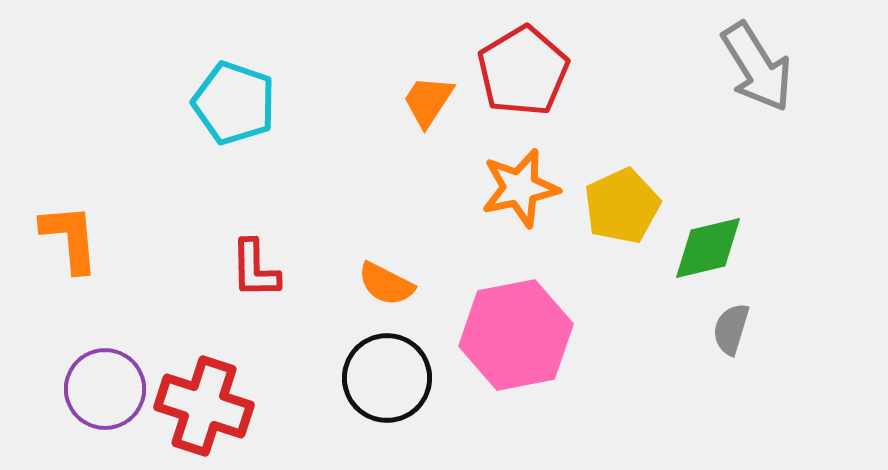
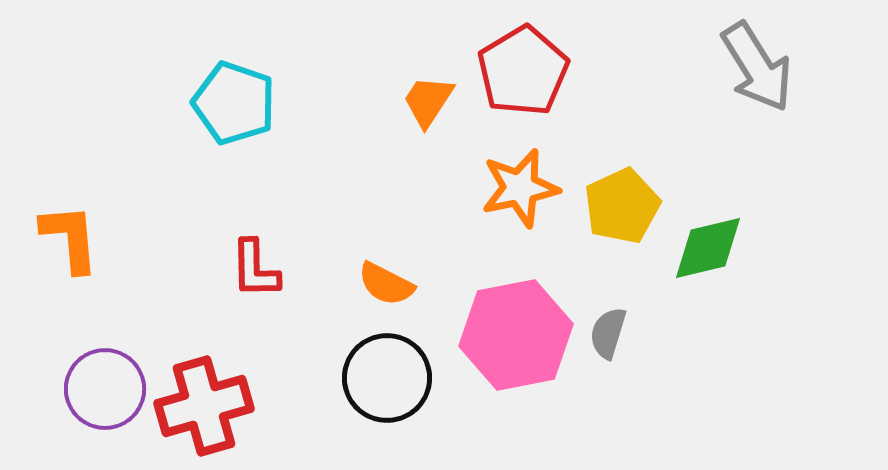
gray semicircle: moved 123 px left, 4 px down
red cross: rotated 34 degrees counterclockwise
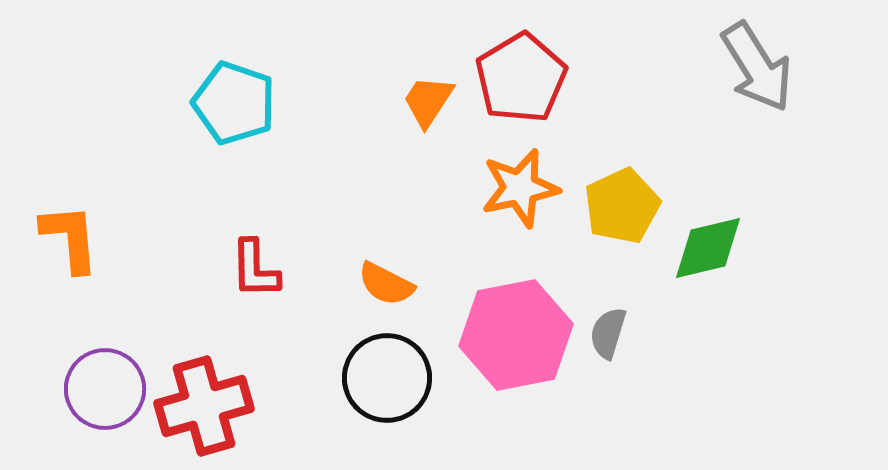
red pentagon: moved 2 px left, 7 px down
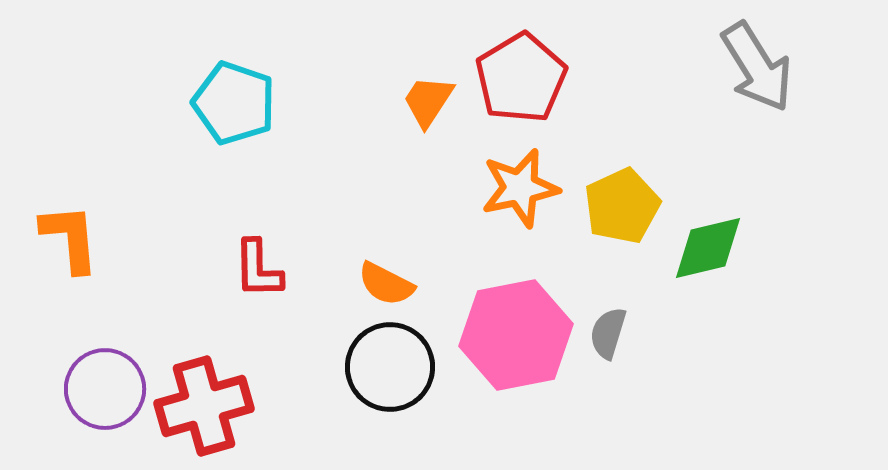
red L-shape: moved 3 px right
black circle: moved 3 px right, 11 px up
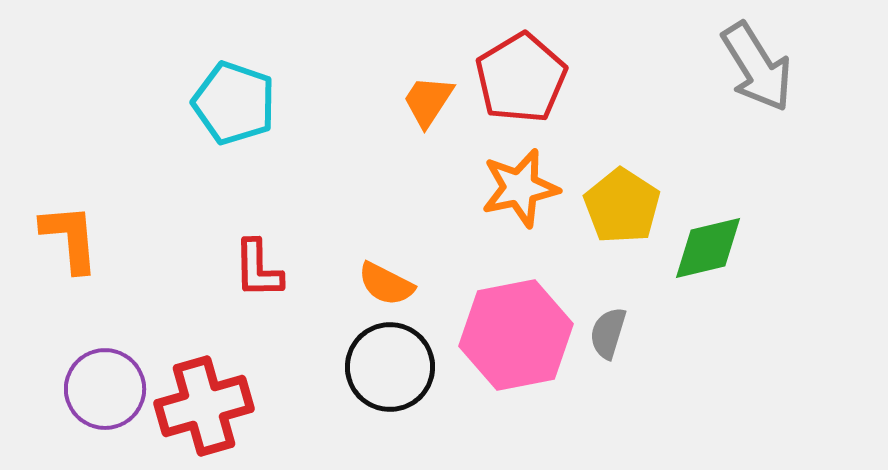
yellow pentagon: rotated 14 degrees counterclockwise
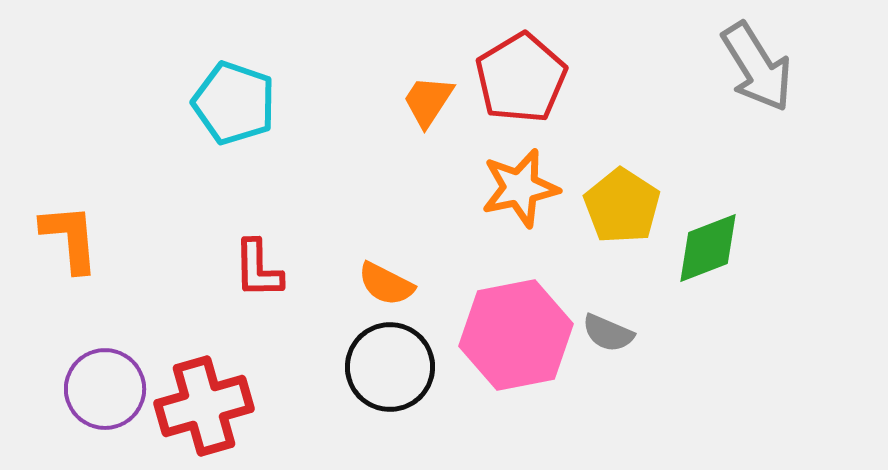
green diamond: rotated 8 degrees counterclockwise
gray semicircle: rotated 84 degrees counterclockwise
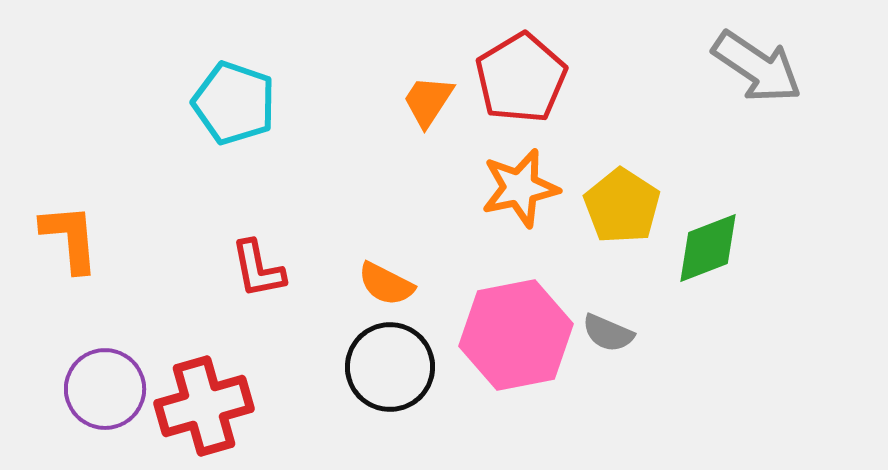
gray arrow: rotated 24 degrees counterclockwise
red L-shape: rotated 10 degrees counterclockwise
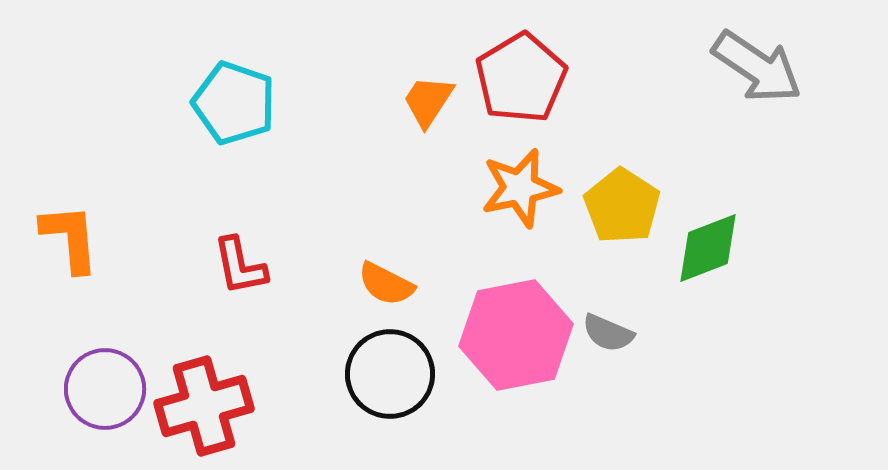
red L-shape: moved 18 px left, 3 px up
black circle: moved 7 px down
